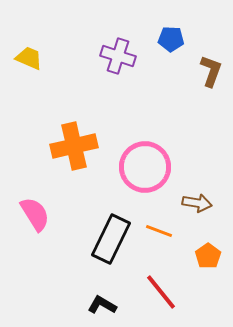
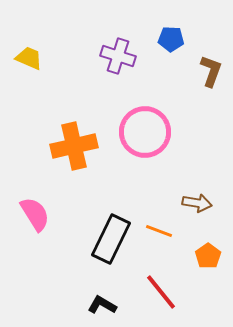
pink circle: moved 35 px up
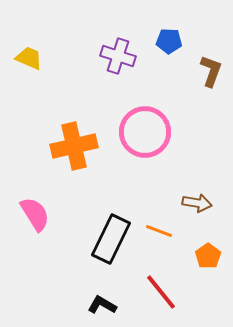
blue pentagon: moved 2 px left, 2 px down
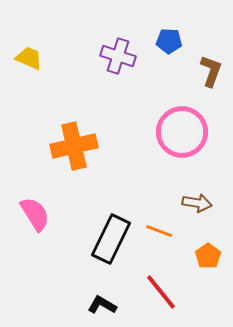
pink circle: moved 37 px right
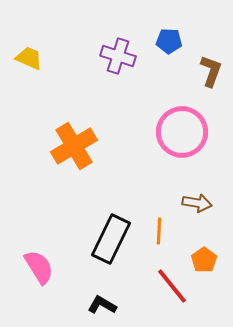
orange cross: rotated 18 degrees counterclockwise
pink semicircle: moved 4 px right, 53 px down
orange line: rotated 72 degrees clockwise
orange pentagon: moved 4 px left, 4 px down
red line: moved 11 px right, 6 px up
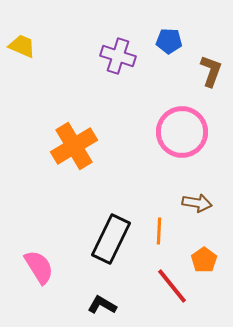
yellow trapezoid: moved 7 px left, 12 px up
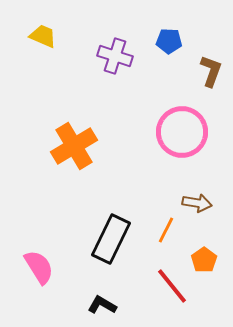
yellow trapezoid: moved 21 px right, 10 px up
purple cross: moved 3 px left
orange line: moved 7 px right, 1 px up; rotated 24 degrees clockwise
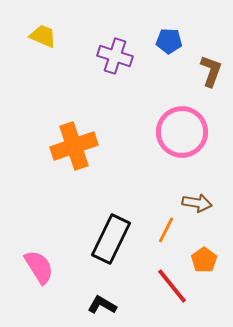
orange cross: rotated 12 degrees clockwise
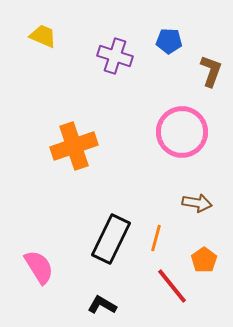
orange line: moved 10 px left, 8 px down; rotated 12 degrees counterclockwise
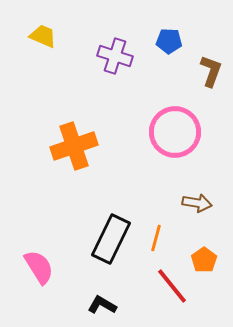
pink circle: moved 7 px left
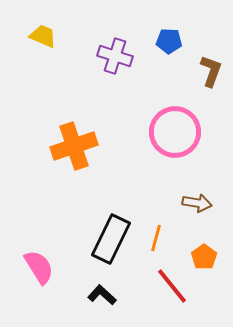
orange pentagon: moved 3 px up
black L-shape: moved 10 px up; rotated 12 degrees clockwise
